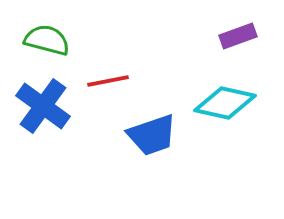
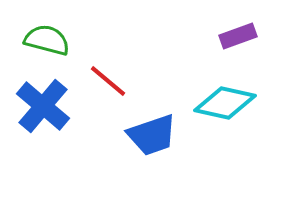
red line: rotated 51 degrees clockwise
blue cross: rotated 4 degrees clockwise
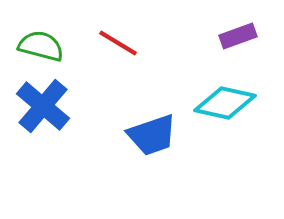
green semicircle: moved 6 px left, 6 px down
red line: moved 10 px right, 38 px up; rotated 9 degrees counterclockwise
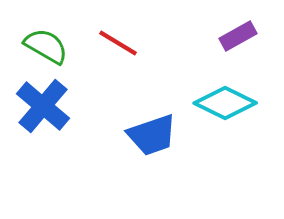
purple rectangle: rotated 9 degrees counterclockwise
green semicircle: moved 5 px right; rotated 15 degrees clockwise
cyan diamond: rotated 14 degrees clockwise
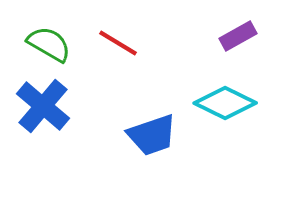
green semicircle: moved 3 px right, 2 px up
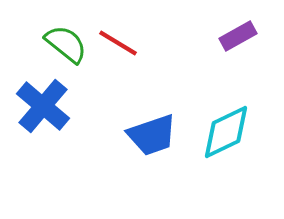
green semicircle: moved 17 px right; rotated 9 degrees clockwise
cyan diamond: moved 1 px right, 29 px down; rotated 52 degrees counterclockwise
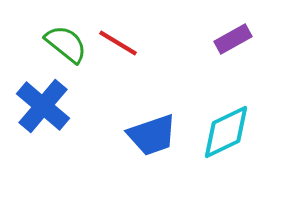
purple rectangle: moved 5 px left, 3 px down
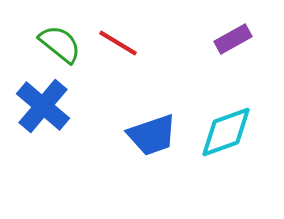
green semicircle: moved 6 px left
cyan diamond: rotated 6 degrees clockwise
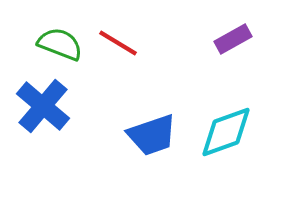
green semicircle: rotated 18 degrees counterclockwise
